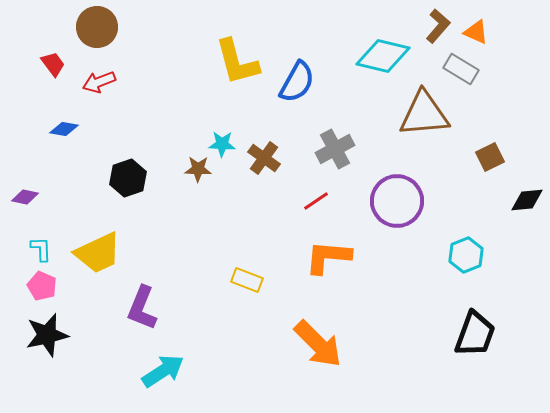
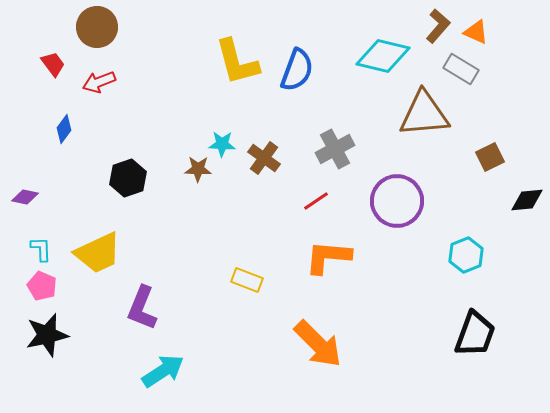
blue semicircle: moved 12 px up; rotated 9 degrees counterclockwise
blue diamond: rotated 64 degrees counterclockwise
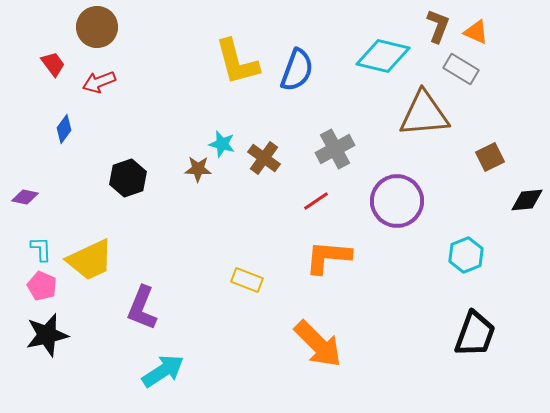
brown L-shape: rotated 20 degrees counterclockwise
cyan star: rotated 12 degrees clockwise
yellow trapezoid: moved 8 px left, 7 px down
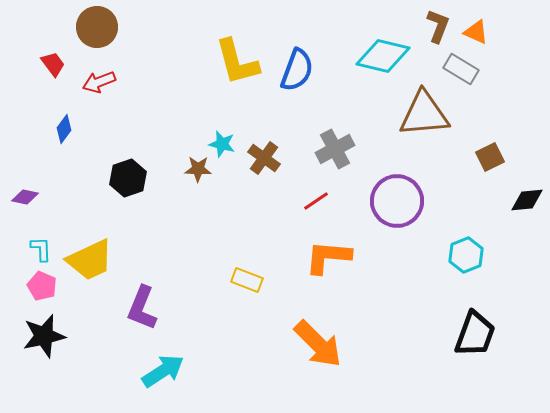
black star: moved 3 px left, 1 px down
